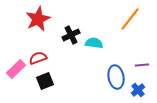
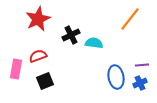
red semicircle: moved 2 px up
pink rectangle: rotated 36 degrees counterclockwise
blue cross: moved 2 px right, 7 px up; rotated 16 degrees clockwise
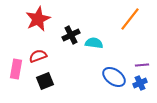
blue ellipse: moved 2 px left; rotated 45 degrees counterclockwise
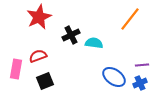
red star: moved 1 px right, 2 px up
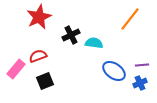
pink rectangle: rotated 30 degrees clockwise
blue ellipse: moved 6 px up
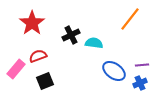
red star: moved 7 px left, 6 px down; rotated 10 degrees counterclockwise
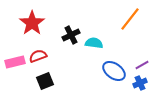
purple line: rotated 24 degrees counterclockwise
pink rectangle: moved 1 px left, 7 px up; rotated 36 degrees clockwise
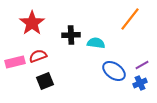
black cross: rotated 24 degrees clockwise
cyan semicircle: moved 2 px right
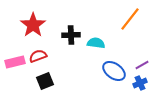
red star: moved 1 px right, 2 px down
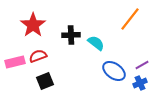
cyan semicircle: rotated 30 degrees clockwise
